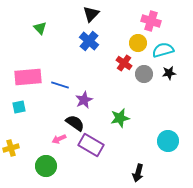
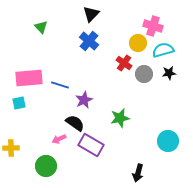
pink cross: moved 2 px right, 5 px down
green triangle: moved 1 px right, 1 px up
pink rectangle: moved 1 px right, 1 px down
cyan square: moved 4 px up
yellow cross: rotated 14 degrees clockwise
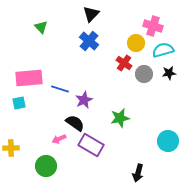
yellow circle: moved 2 px left
blue line: moved 4 px down
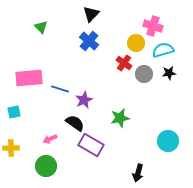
cyan square: moved 5 px left, 9 px down
pink arrow: moved 9 px left
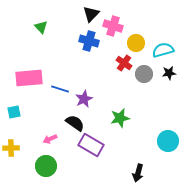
pink cross: moved 40 px left
blue cross: rotated 24 degrees counterclockwise
purple star: moved 1 px up
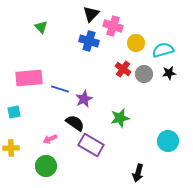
red cross: moved 1 px left, 6 px down
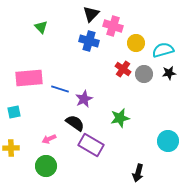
pink arrow: moved 1 px left
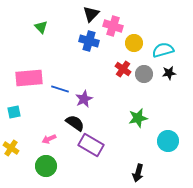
yellow circle: moved 2 px left
green star: moved 18 px right
yellow cross: rotated 35 degrees clockwise
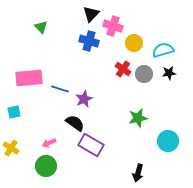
pink arrow: moved 4 px down
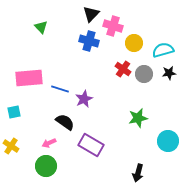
black semicircle: moved 10 px left, 1 px up
yellow cross: moved 2 px up
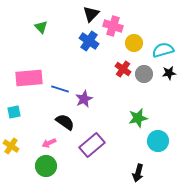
blue cross: rotated 18 degrees clockwise
cyan circle: moved 10 px left
purple rectangle: moved 1 px right; rotated 70 degrees counterclockwise
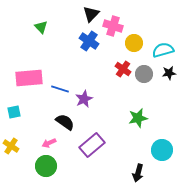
cyan circle: moved 4 px right, 9 px down
